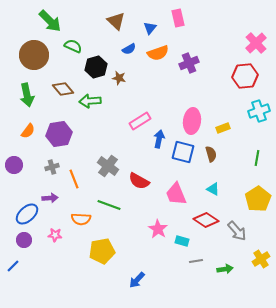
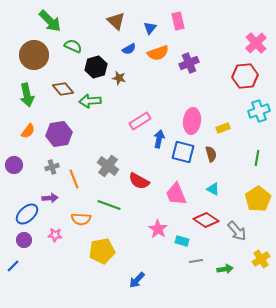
pink rectangle at (178, 18): moved 3 px down
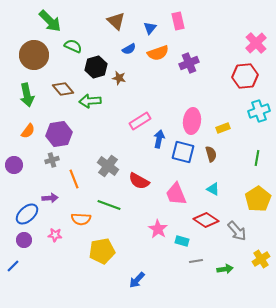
gray cross at (52, 167): moved 7 px up
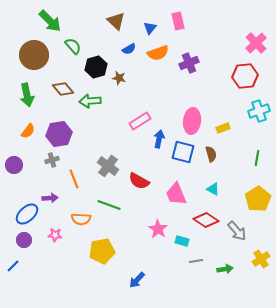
green semicircle at (73, 46): rotated 24 degrees clockwise
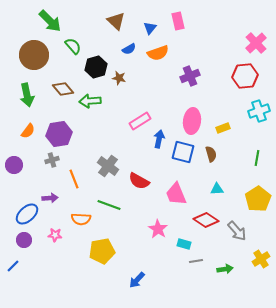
purple cross at (189, 63): moved 1 px right, 13 px down
cyan triangle at (213, 189): moved 4 px right; rotated 32 degrees counterclockwise
cyan rectangle at (182, 241): moved 2 px right, 3 px down
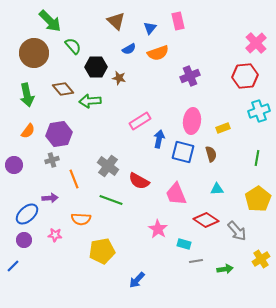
brown circle at (34, 55): moved 2 px up
black hexagon at (96, 67): rotated 15 degrees clockwise
green line at (109, 205): moved 2 px right, 5 px up
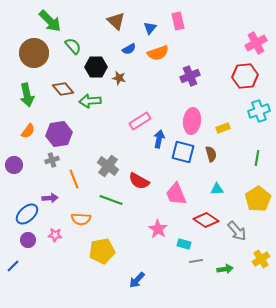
pink cross at (256, 43): rotated 15 degrees clockwise
purple circle at (24, 240): moved 4 px right
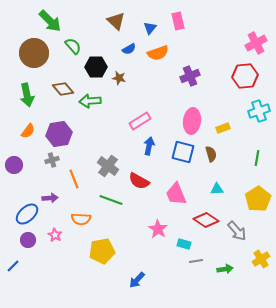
blue arrow at (159, 139): moved 10 px left, 7 px down
pink star at (55, 235): rotated 24 degrees clockwise
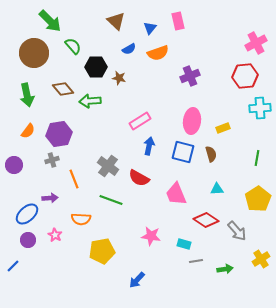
cyan cross at (259, 111): moved 1 px right, 3 px up; rotated 15 degrees clockwise
red semicircle at (139, 181): moved 3 px up
pink star at (158, 229): moved 7 px left, 7 px down; rotated 24 degrees counterclockwise
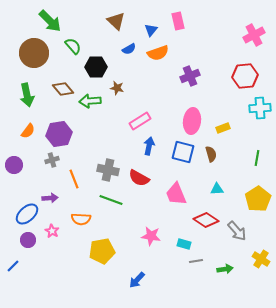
blue triangle at (150, 28): moved 1 px right, 2 px down
pink cross at (256, 43): moved 2 px left, 8 px up
brown star at (119, 78): moved 2 px left, 10 px down
gray cross at (108, 166): moved 4 px down; rotated 25 degrees counterclockwise
pink star at (55, 235): moved 3 px left, 4 px up
yellow cross at (261, 259): rotated 24 degrees counterclockwise
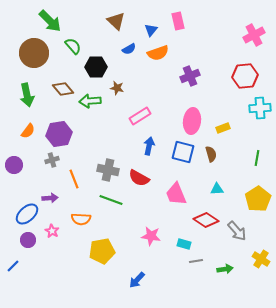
pink rectangle at (140, 121): moved 5 px up
